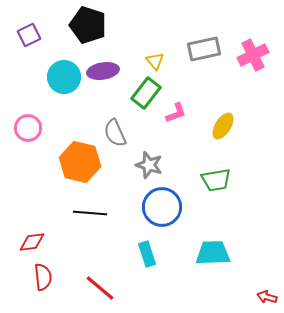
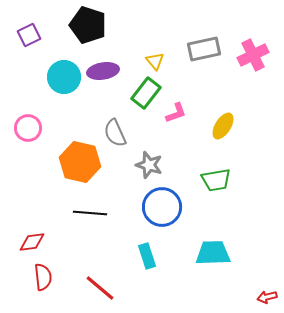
cyan rectangle: moved 2 px down
red arrow: rotated 30 degrees counterclockwise
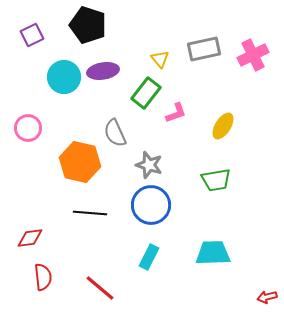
purple square: moved 3 px right
yellow triangle: moved 5 px right, 2 px up
blue circle: moved 11 px left, 2 px up
red diamond: moved 2 px left, 4 px up
cyan rectangle: moved 2 px right, 1 px down; rotated 45 degrees clockwise
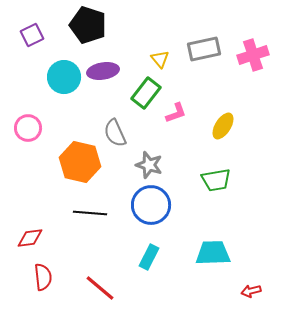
pink cross: rotated 8 degrees clockwise
red arrow: moved 16 px left, 6 px up
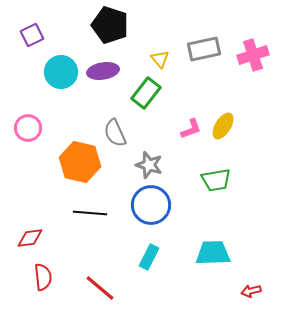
black pentagon: moved 22 px right
cyan circle: moved 3 px left, 5 px up
pink L-shape: moved 15 px right, 16 px down
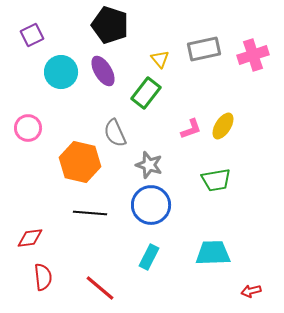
purple ellipse: rotated 68 degrees clockwise
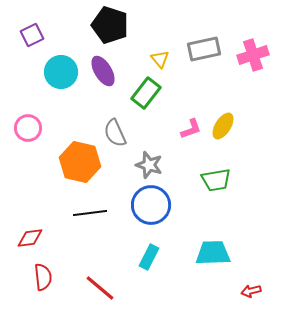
black line: rotated 12 degrees counterclockwise
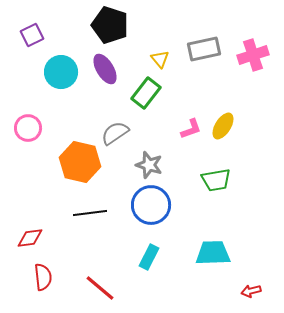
purple ellipse: moved 2 px right, 2 px up
gray semicircle: rotated 80 degrees clockwise
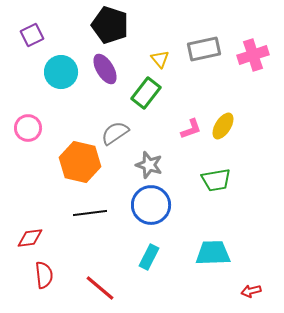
red semicircle: moved 1 px right, 2 px up
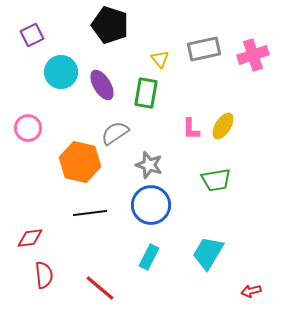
purple ellipse: moved 3 px left, 16 px down
green rectangle: rotated 28 degrees counterclockwise
pink L-shape: rotated 110 degrees clockwise
cyan trapezoid: moved 5 px left; rotated 57 degrees counterclockwise
